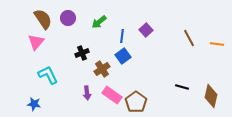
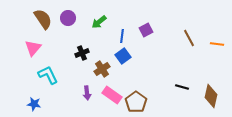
purple square: rotated 16 degrees clockwise
pink triangle: moved 3 px left, 6 px down
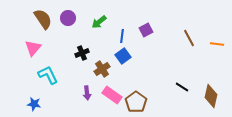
black line: rotated 16 degrees clockwise
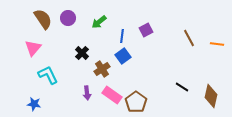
black cross: rotated 24 degrees counterclockwise
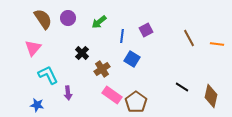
blue square: moved 9 px right, 3 px down; rotated 21 degrees counterclockwise
purple arrow: moved 19 px left
blue star: moved 3 px right, 1 px down
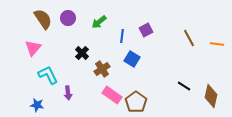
black line: moved 2 px right, 1 px up
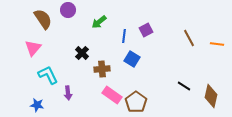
purple circle: moved 8 px up
blue line: moved 2 px right
brown cross: rotated 28 degrees clockwise
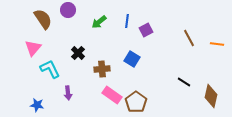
blue line: moved 3 px right, 15 px up
black cross: moved 4 px left
cyan L-shape: moved 2 px right, 6 px up
black line: moved 4 px up
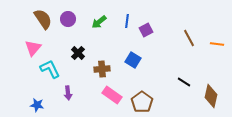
purple circle: moved 9 px down
blue square: moved 1 px right, 1 px down
brown pentagon: moved 6 px right
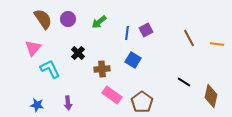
blue line: moved 12 px down
purple arrow: moved 10 px down
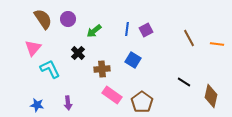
green arrow: moved 5 px left, 9 px down
blue line: moved 4 px up
